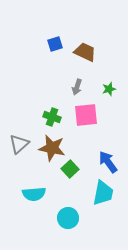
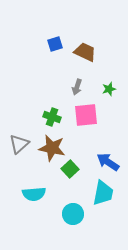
blue arrow: rotated 20 degrees counterclockwise
cyan circle: moved 5 px right, 4 px up
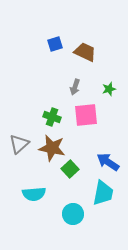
gray arrow: moved 2 px left
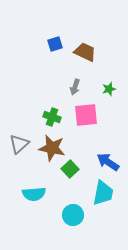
cyan circle: moved 1 px down
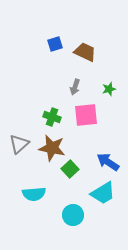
cyan trapezoid: rotated 48 degrees clockwise
